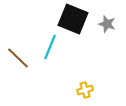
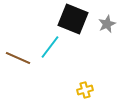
gray star: rotated 30 degrees clockwise
cyan line: rotated 15 degrees clockwise
brown line: rotated 20 degrees counterclockwise
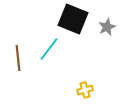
gray star: moved 3 px down
cyan line: moved 1 px left, 2 px down
brown line: rotated 60 degrees clockwise
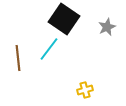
black square: moved 9 px left; rotated 12 degrees clockwise
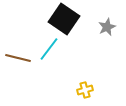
brown line: rotated 70 degrees counterclockwise
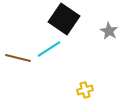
gray star: moved 2 px right, 4 px down; rotated 18 degrees counterclockwise
cyan line: rotated 20 degrees clockwise
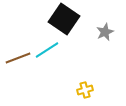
gray star: moved 4 px left, 1 px down; rotated 18 degrees clockwise
cyan line: moved 2 px left, 1 px down
brown line: rotated 35 degrees counterclockwise
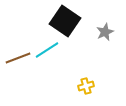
black square: moved 1 px right, 2 px down
yellow cross: moved 1 px right, 4 px up
